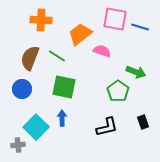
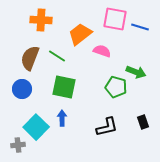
green pentagon: moved 2 px left, 4 px up; rotated 20 degrees counterclockwise
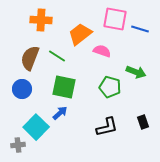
blue line: moved 2 px down
green pentagon: moved 6 px left
blue arrow: moved 2 px left, 5 px up; rotated 49 degrees clockwise
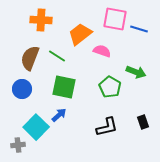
blue line: moved 1 px left
green pentagon: rotated 15 degrees clockwise
blue arrow: moved 1 px left, 2 px down
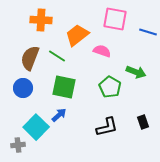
blue line: moved 9 px right, 3 px down
orange trapezoid: moved 3 px left, 1 px down
blue circle: moved 1 px right, 1 px up
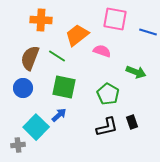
green pentagon: moved 2 px left, 7 px down
black rectangle: moved 11 px left
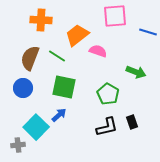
pink square: moved 3 px up; rotated 15 degrees counterclockwise
pink semicircle: moved 4 px left
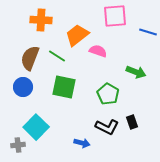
blue circle: moved 1 px up
blue arrow: moved 23 px right, 28 px down; rotated 56 degrees clockwise
black L-shape: rotated 40 degrees clockwise
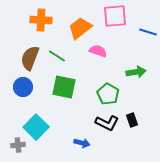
orange trapezoid: moved 3 px right, 7 px up
green arrow: rotated 30 degrees counterclockwise
black rectangle: moved 2 px up
black L-shape: moved 4 px up
